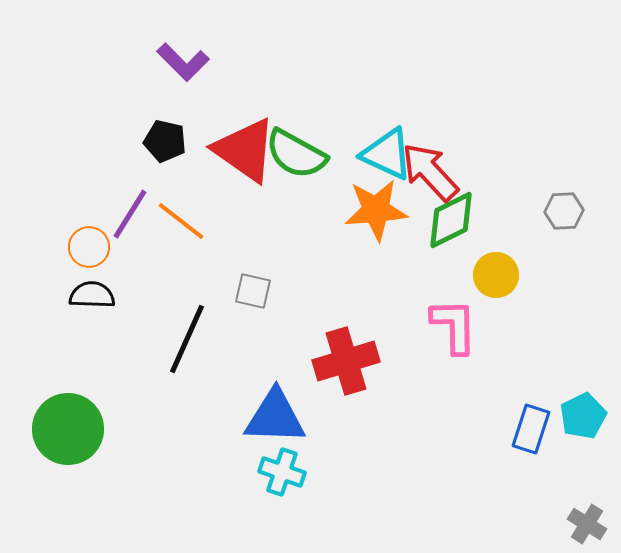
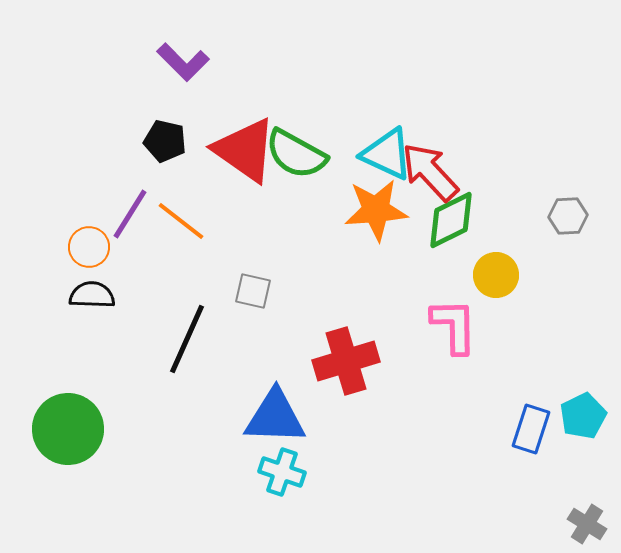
gray hexagon: moved 4 px right, 5 px down
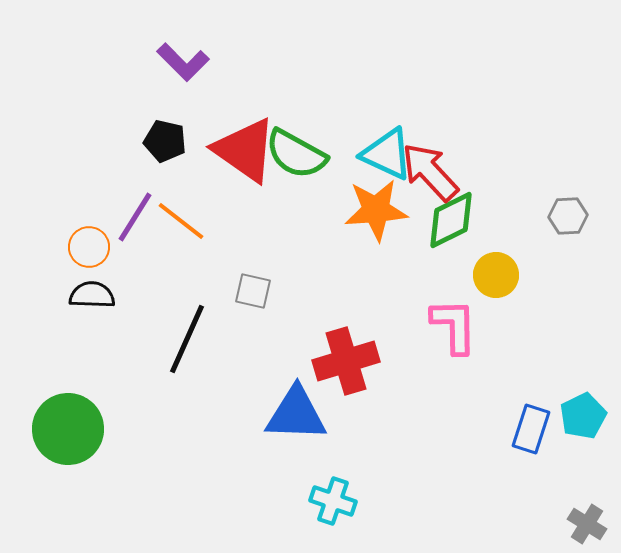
purple line: moved 5 px right, 3 px down
blue triangle: moved 21 px right, 3 px up
cyan cross: moved 51 px right, 29 px down
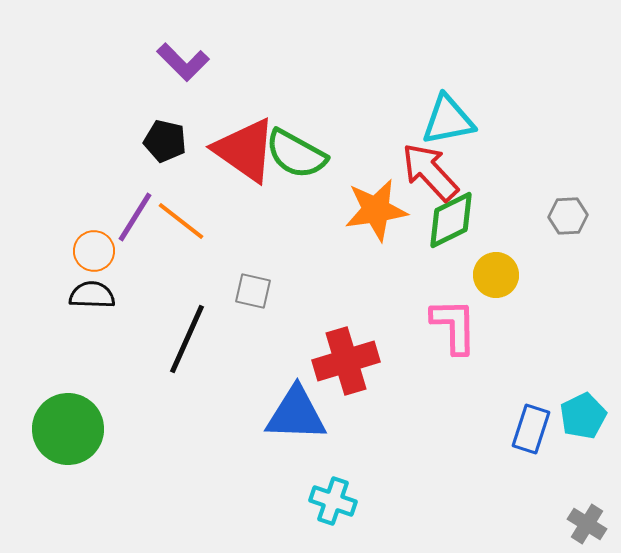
cyan triangle: moved 61 px right, 34 px up; rotated 36 degrees counterclockwise
orange star: rotated 4 degrees counterclockwise
orange circle: moved 5 px right, 4 px down
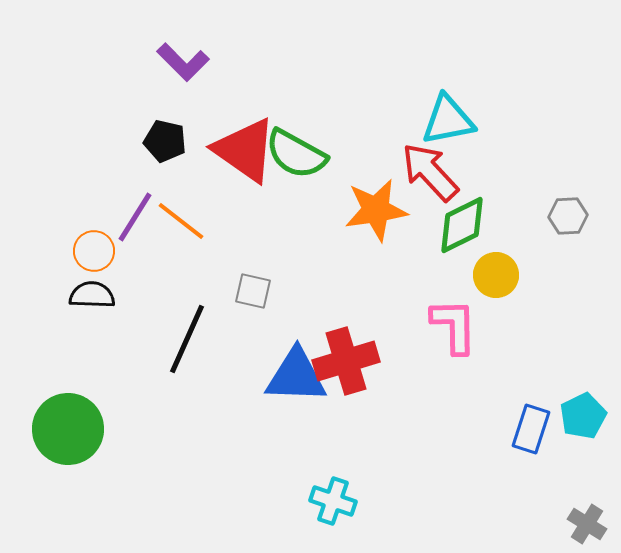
green diamond: moved 11 px right, 5 px down
blue triangle: moved 38 px up
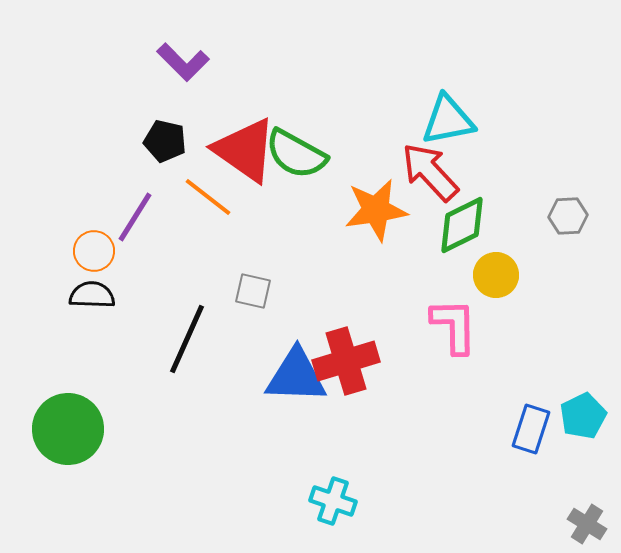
orange line: moved 27 px right, 24 px up
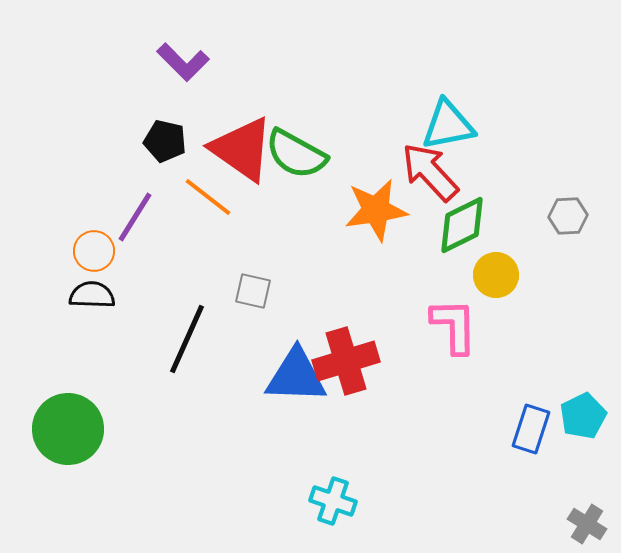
cyan triangle: moved 5 px down
red triangle: moved 3 px left, 1 px up
